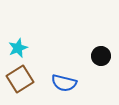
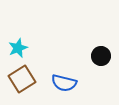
brown square: moved 2 px right
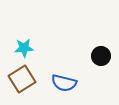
cyan star: moved 6 px right; rotated 18 degrees clockwise
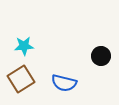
cyan star: moved 2 px up
brown square: moved 1 px left
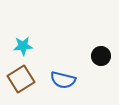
cyan star: moved 1 px left
blue semicircle: moved 1 px left, 3 px up
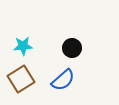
black circle: moved 29 px left, 8 px up
blue semicircle: rotated 55 degrees counterclockwise
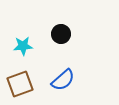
black circle: moved 11 px left, 14 px up
brown square: moved 1 px left, 5 px down; rotated 12 degrees clockwise
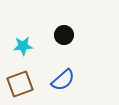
black circle: moved 3 px right, 1 px down
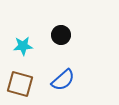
black circle: moved 3 px left
brown square: rotated 36 degrees clockwise
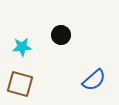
cyan star: moved 1 px left, 1 px down
blue semicircle: moved 31 px right
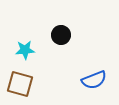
cyan star: moved 3 px right, 3 px down
blue semicircle: rotated 20 degrees clockwise
